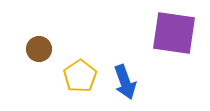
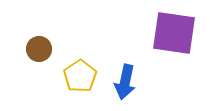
blue arrow: rotated 32 degrees clockwise
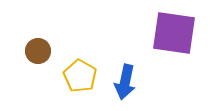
brown circle: moved 1 px left, 2 px down
yellow pentagon: rotated 8 degrees counterclockwise
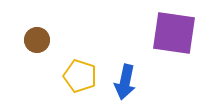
brown circle: moved 1 px left, 11 px up
yellow pentagon: rotated 12 degrees counterclockwise
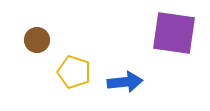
yellow pentagon: moved 6 px left, 4 px up
blue arrow: rotated 108 degrees counterclockwise
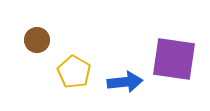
purple square: moved 26 px down
yellow pentagon: rotated 12 degrees clockwise
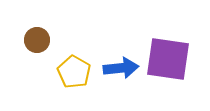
purple square: moved 6 px left
blue arrow: moved 4 px left, 14 px up
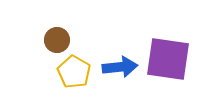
brown circle: moved 20 px right
blue arrow: moved 1 px left, 1 px up
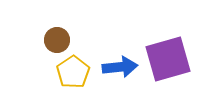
purple square: rotated 24 degrees counterclockwise
yellow pentagon: moved 1 px left; rotated 8 degrees clockwise
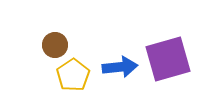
brown circle: moved 2 px left, 5 px down
yellow pentagon: moved 3 px down
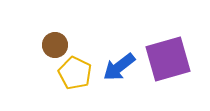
blue arrow: moved 1 px left; rotated 148 degrees clockwise
yellow pentagon: moved 2 px right, 2 px up; rotated 12 degrees counterclockwise
